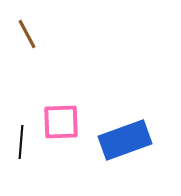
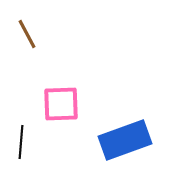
pink square: moved 18 px up
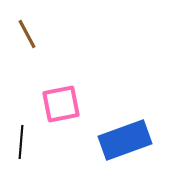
pink square: rotated 9 degrees counterclockwise
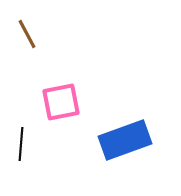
pink square: moved 2 px up
black line: moved 2 px down
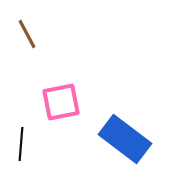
blue rectangle: moved 1 px up; rotated 57 degrees clockwise
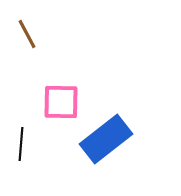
pink square: rotated 12 degrees clockwise
blue rectangle: moved 19 px left; rotated 75 degrees counterclockwise
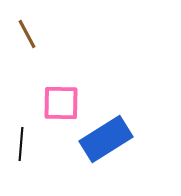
pink square: moved 1 px down
blue rectangle: rotated 6 degrees clockwise
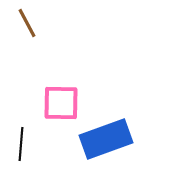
brown line: moved 11 px up
blue rectangle: rotated 12 degrees clockwise
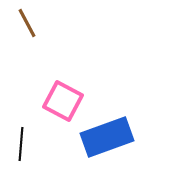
pink square: moved 2 px right, 2 px up; rotated 27 degrees clockwise
blue rectangle: moved 1 px right, 2 px up
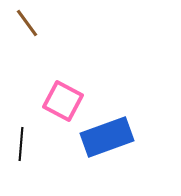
brown line: rotated 8 degrees counterclockwise
